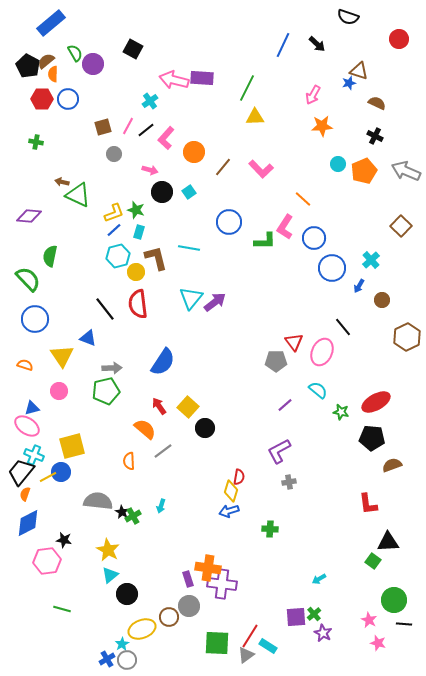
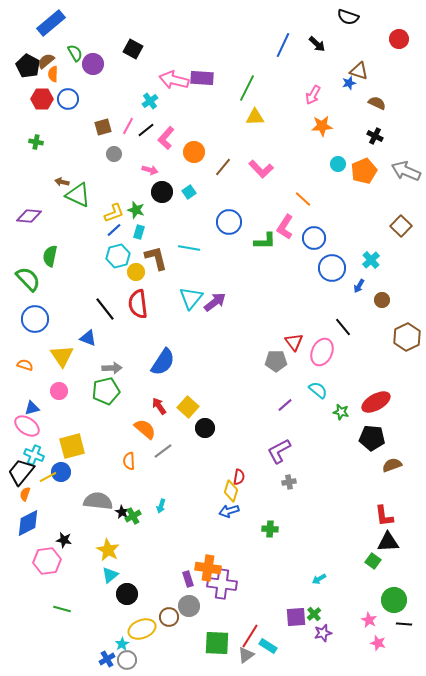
red L-shape at (368, 504): moved 16 px right, 12 px down
purple star at (323, 633): rotated 30 degrees clockwise
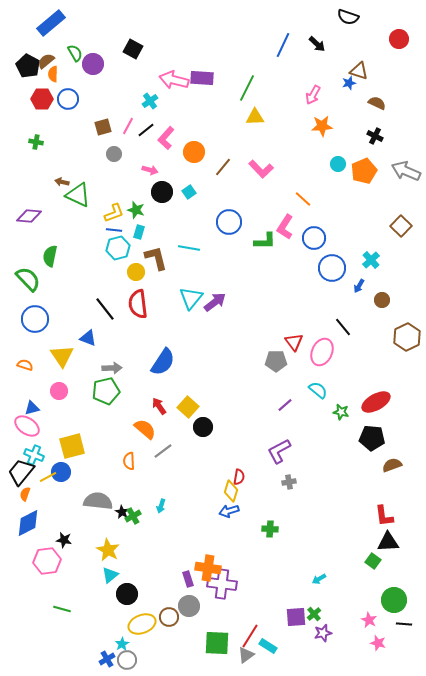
blue line at (114, 230): rotated 49 degrees clockwise
cyan hexagon at (118, 256): moved 8 px up
black circle at (205, 428): moved 2 px left, 1 px up
yellow ellipse at (142, 629): moved 5 px up
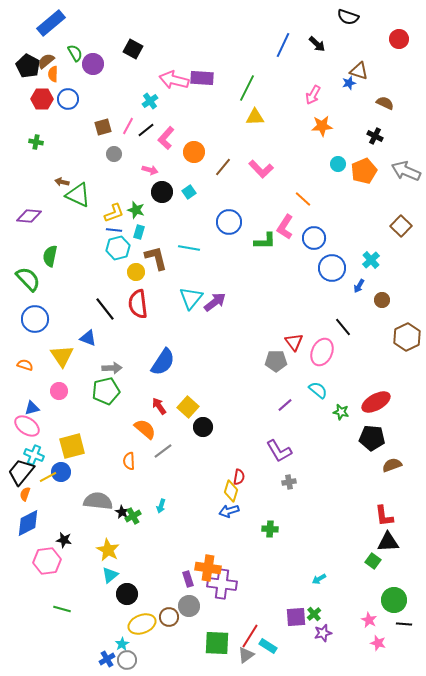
brown semicircle at (377, 103): moved 8 px right
purple L-shape at (279, 451): rotated 92 degrees counterclockwise
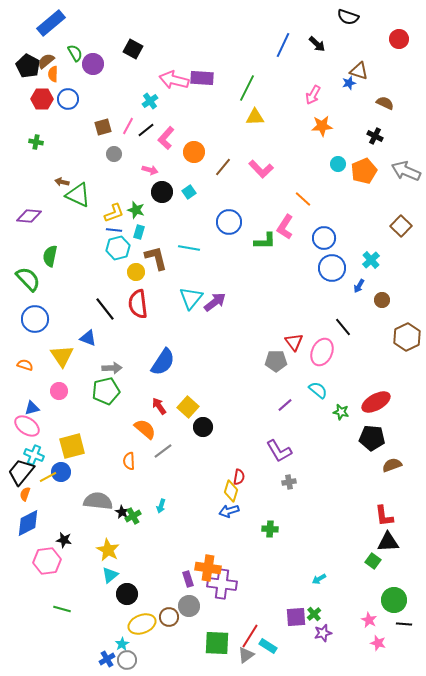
blue circle at (314, 238): moved 10 px right
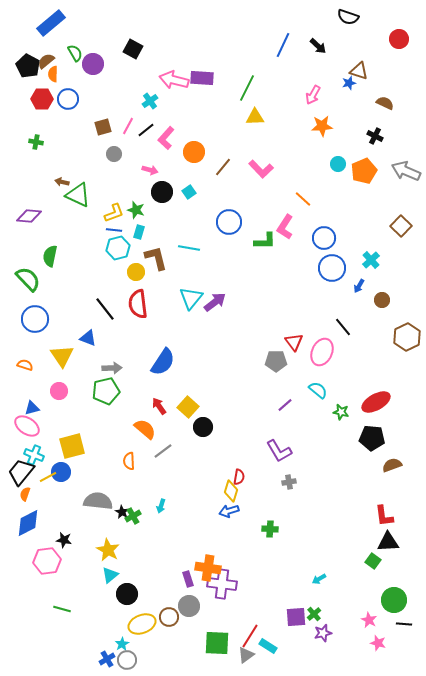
black arrow at (317, 44): moved 1 px right, 2 px down
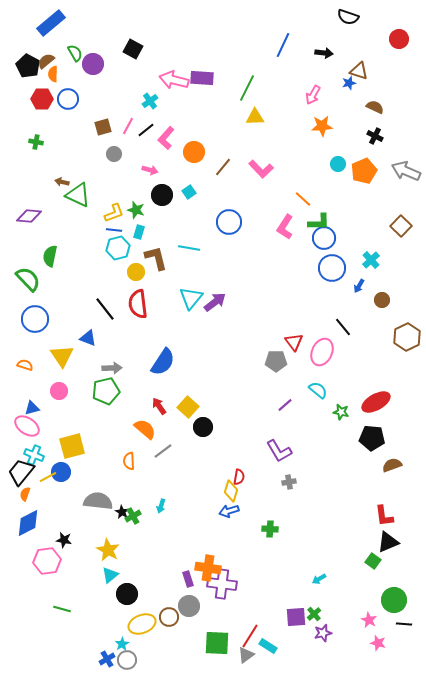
black arrow at (318, 46): moved 6 px right, 7 px down; rotated 36 degrees counterclockwise
brown semicircle at (385, 103): moved 10 px left, 4 px down
black circle at (162, 192): moved 3 px down
green L-shape at (265, 241): moved 54 px right, 19 px up
black triangle at (388, 542): rotated 20 degrees counterclockwise
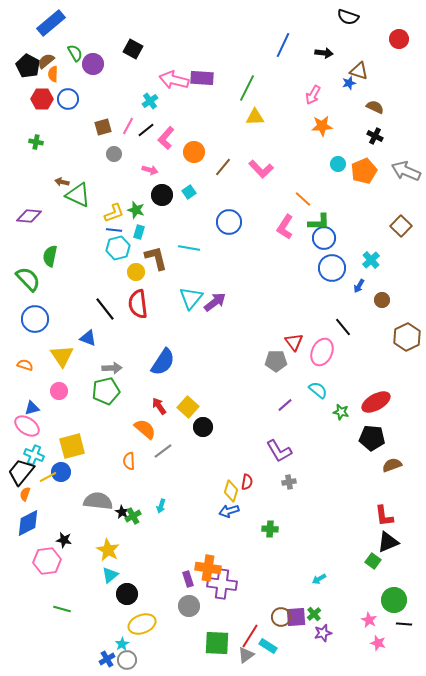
red semicircle at (239, 477): moved 8 px right, 5 px down
brown circle at (169, 617): moved 112 px right
